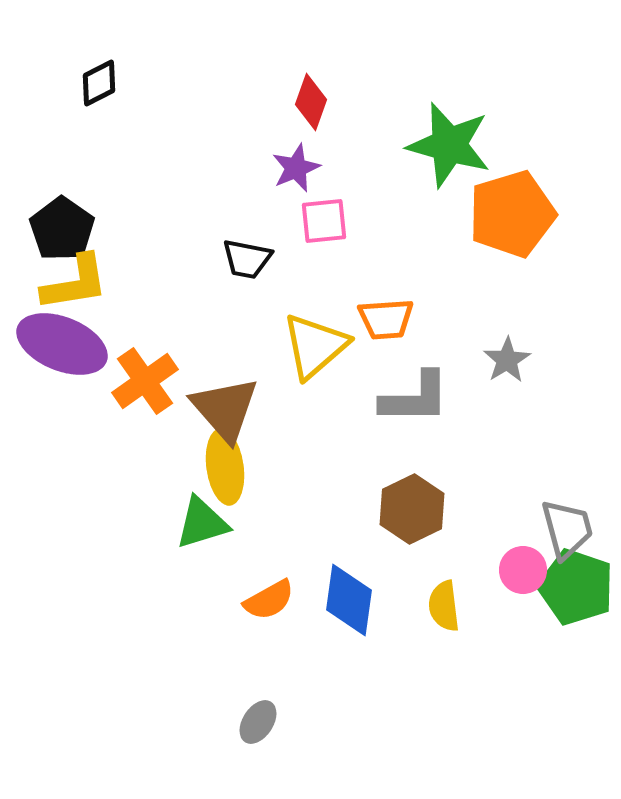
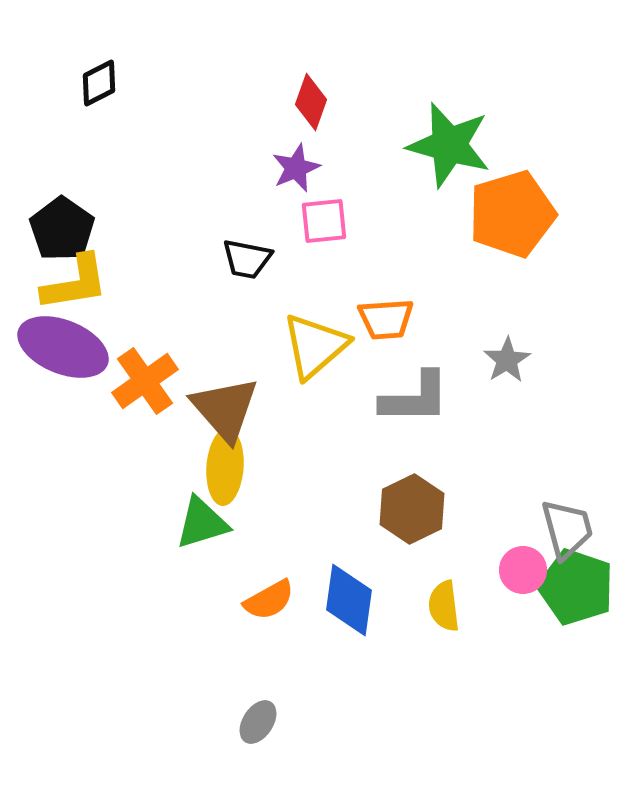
purple ellipse: moved 1 px right, 3 px down
yellow ellipse: rotated 12 degrees clockwise
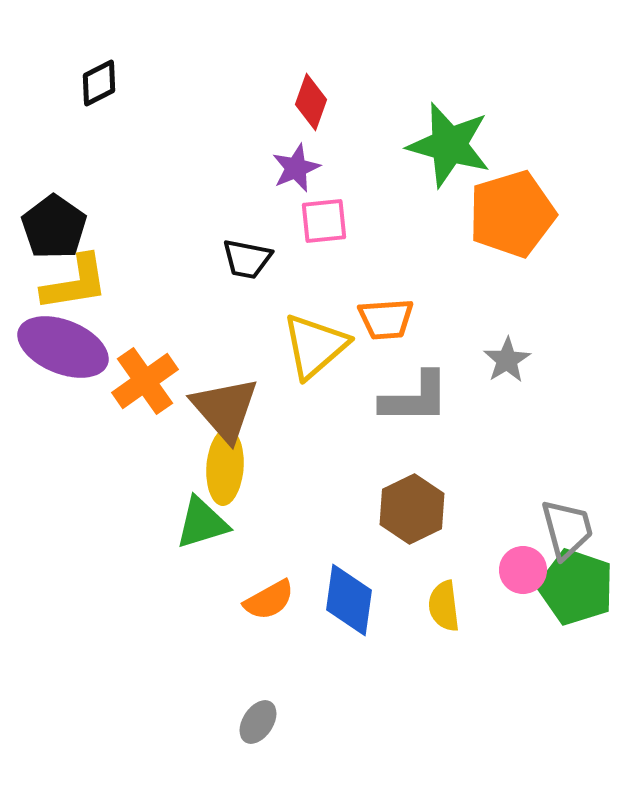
black pentagon: moved 8 px left, 2 px up
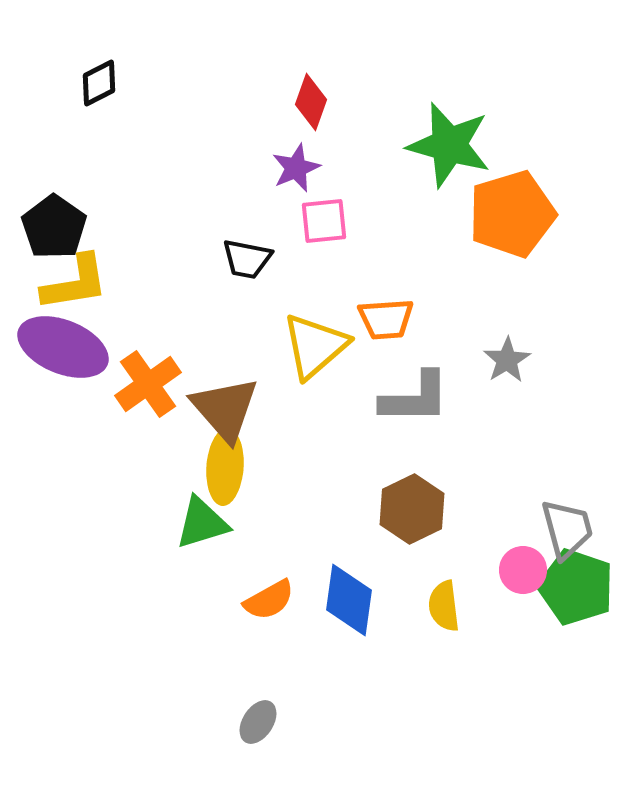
orange cross: moved 3 px right, 3 px down
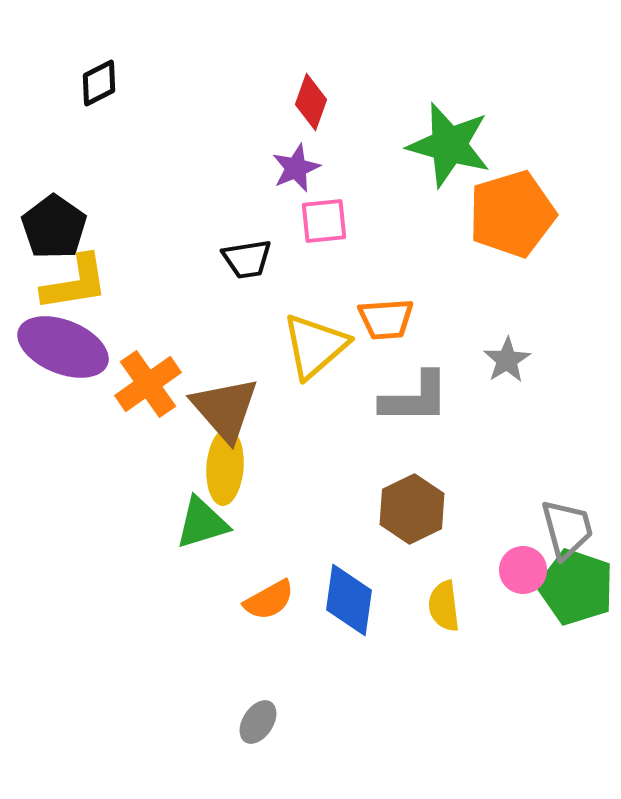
black trapezoid: rotated 20 degrees counterclockwise
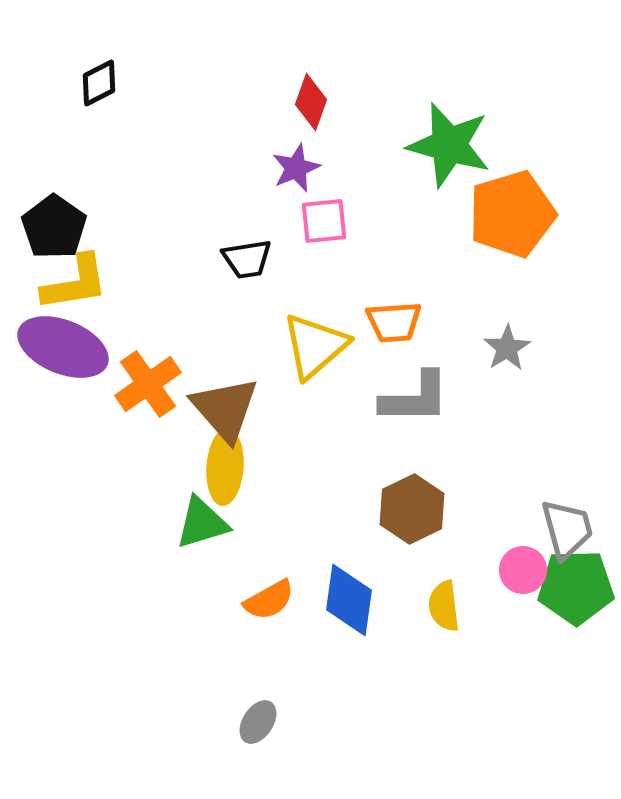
orange trapezoid: moved 8 px right, 3 px down
gray star: moved 12 px up
green pentagon: rotated 20 degrees counterclockwise
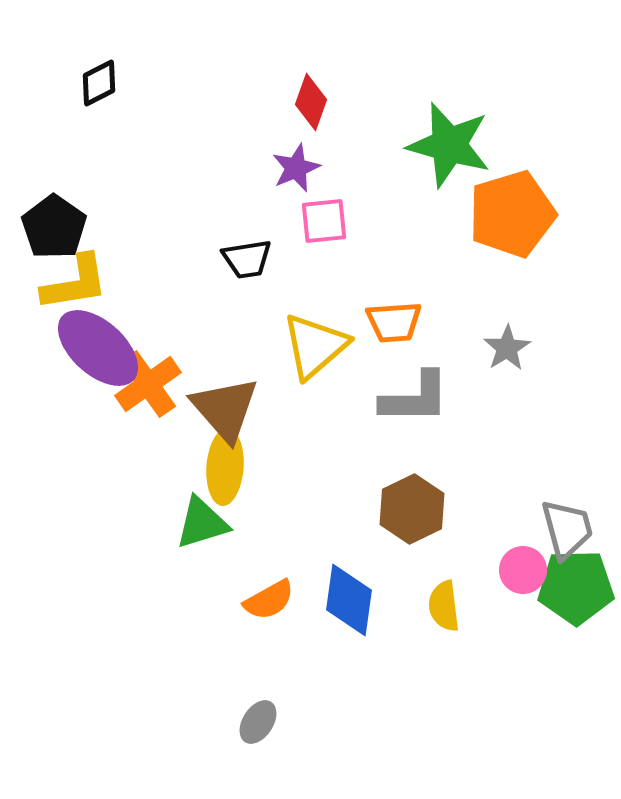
purple ellipse: moved 35 px right, 1 px down; rotated 20 degrees clockwise
